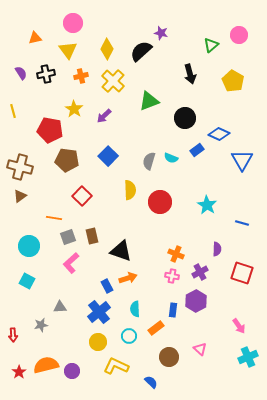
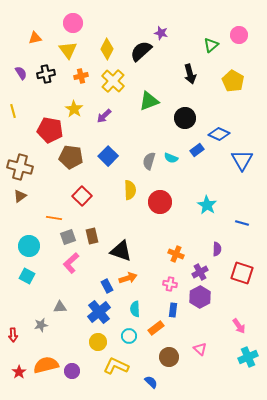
brown pentagon at (67, 160): moved 4 px right, 3 px up
pink cross at (172, 276): moved 2 px left, 8 px down
cyan square at (27, 281): moved 5 px up
purple hexagon at (196, 301): moved 4 px right, 4 px up
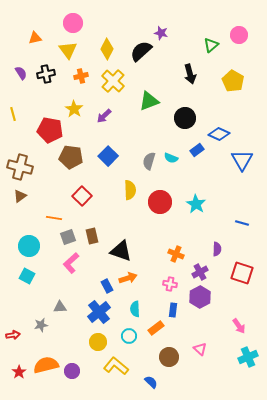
yellow line at (13, 111): moved 3 px down
cyan star at (207, 205): moved 11 px left, 1 px up
red arrow at (13, 335): rotated 96 degrees counterclockwise
yellow L-shape at (116, 366): rotated 15 degrees clockwise
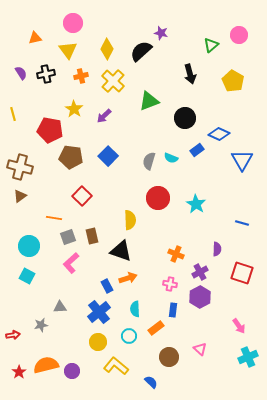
yellow semicircle at (130, 190): moved 30 px down
red circle at (160, 202): moved 2 px left, 4 px up
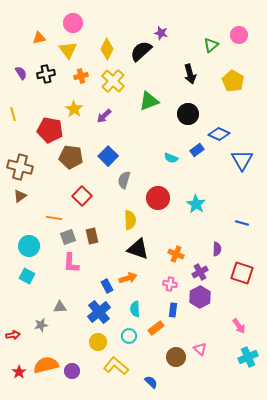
orange triangle at (35, 38): moved 4 px right
black circle at (185, 118): moved 3 px right, 4 px up
gray semicircle at (149, 161): moved 25 px left, 19 px down
black triangle at (121, 251): moved 17 px right, 2 px up
pink L-shape at (71, 263): rotated 45 degrees counterclockwise
brown circle at (169, 357): moved 7 px right
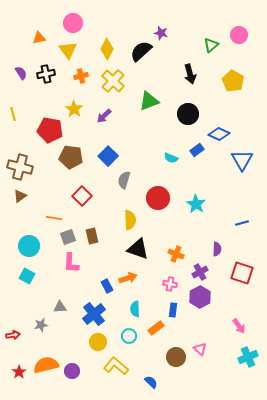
blue line at (242, 223): rotated 32 degrees counterclockwise
blue cross at (99, 312): moved 5 px left, 2 px down
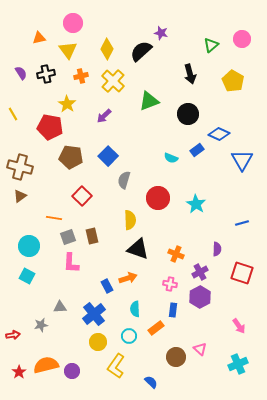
pink circle at (239, 35): moved 3 px right, 4 px down
yellow star at (74, 109): moved 7 px left, 5 px up
yellow line at (13, 114): rotated 16 degrees counterclockwise
red pentagon at (50, 130): moved 3 px up
cyan cross at (248, 357): moved 10 px left, 7 px down
yellow L-shape at (116, 366): rotated 95 degrees counterclockwise
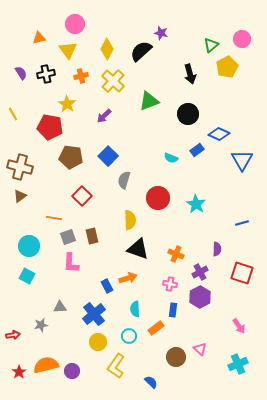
pink circle at (73, 23): moved 2 px right, 1 px down
yellow pentagon at (233, 81): moved 6 px left, 14 px up; rotated 15 degrees clockwise
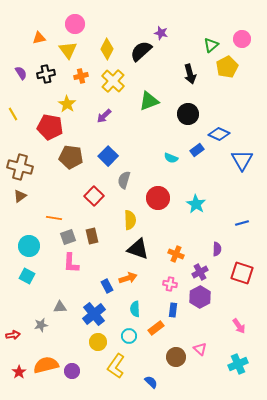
red square at (82, 196): moved 12 px right
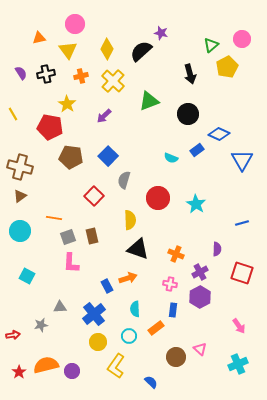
cyan circle at (29, 246): moved 9 px left, 15 px up
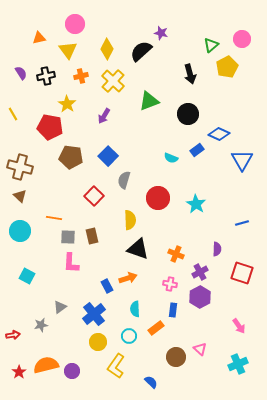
black cross at (46, 74): moved 2 px down
purple arrow at (104, 116): rotated 14 degrees counterclockwise
brown triangle at (20, 196): rotated 40 degrees counterclockwise
gray square at (68, 237): rotated 21 degrees clockwise
gray triangle at (60, 307): rotated 32 degrees counterclockwise
